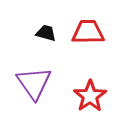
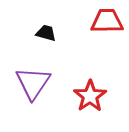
red trapezoid: moved 19 px right, 11 px up
purple triangle: moved 1 px left; rotated 9 degrees clockwise
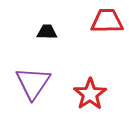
black trapezoid: moved 1 px right, 1 px up; rotated 15 degrees counterclockwise
red star: moved 2 px up
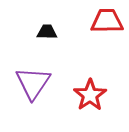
red star: moved 1 px down
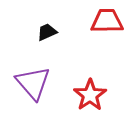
black trapezoid: rotated 25 degrees counterclockwise
purple triangle: rotated 15 degrees counterclockwise
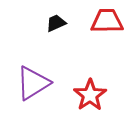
black trapezoid: moved 9 px right, 9 px up
purple triangle: rotated 39 degrees clockwise
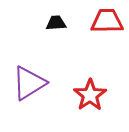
black trapezoid: rotated 20 degrees clockwise
purple triangle: moved 4 px left
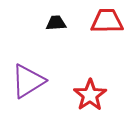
purple triangle: moved 1 px left, 2 px up
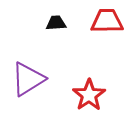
purple triangle: moved 2 px up
red star: moved 1 px left
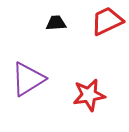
red trapezoid: rotated 24 degrees counterclockwise
red star: rotated 24 degrees clockwise
